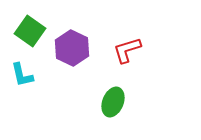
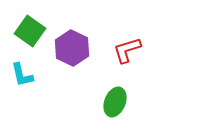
green ellipse: moved 2 px right
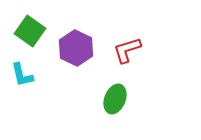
purple hexagon: moved 4 px right
green ellipse: moved 3 px up
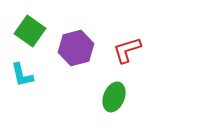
purple hexagon: rotated 20 degrees clockwise
green ellipse: moved 1 px left, 2 px up
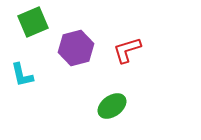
green square: moved 3 px right, 9 px up; rotated 32 degrees clockwise
green ellipse: moved 2 px left, 9 px down; rotated 32 degrees clockwise
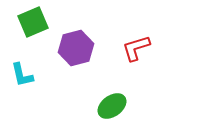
red L-shape: moved 9 px right, 2 px up
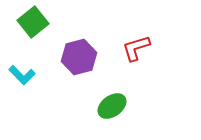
green square: rotated 16 degrees counterclockwise
purple hexagon: moved 3 px right, 9 px down
cyan L-shape: rotated 32 degrees counterclockwise
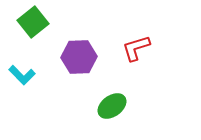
purple hexagon: rotated 12 degrees clockwise
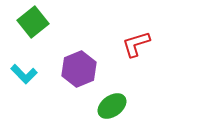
red L-shape: moved 4 px up
purple hexagon: moved 12 px down; rotated 20 degrees counterclockwise
cyan L-shape: moved 2 px right, 1 px up
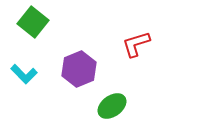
green square: rotated 12 degrees counterclockwise
